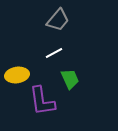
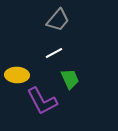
yellow ellipse: rotated 10 degrees clockwise
purple L-shape: rotated 20 degrees counterclockwise
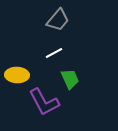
purple L-shape: moved 2 px right, 1 px down
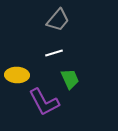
white line: rotated 12 degrees clockwise
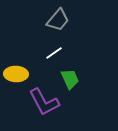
white line: rotated 18 degrees counterclockwise
yellow ellipse: moved 1 px left, 1 px up
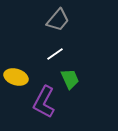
white line: moved 1 px right, 1 px down
yellow ellipse: moved 3 px down; rotated 15 degrees clockwise
purple L-shape: rotated 56 degrees clockwise
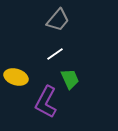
purple L-shape: moved 2 px right
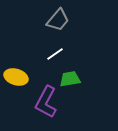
green trapezoid: rotated 75 degrees counterclockwise
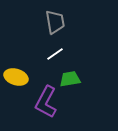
gray trapezoid: moved 3 px left, 2 px down; rotated 50 degrees counterclockwise
